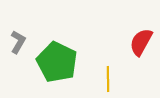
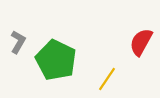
green pentagon: moved 1 px left, 2 px up
yellow line: moved 1 px left; rotated 35 degrees clockwise
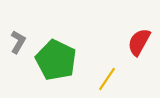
red semicircle: moved 2 px left
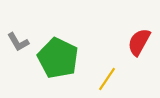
gray L-shape: rotated 120 degrees clockwise
green pentagon: moved 2 px right, 2 px up
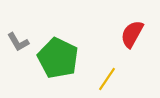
red semicircle: moved 7 px left, 8 px up
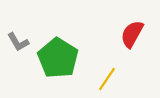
green pentagon: rotated 6 degrees clockwise
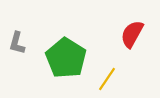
gray L-shape: moved 1 px left, 1 px down; rotated 45 degrees clockwise
green pentagon: moved 8 px right
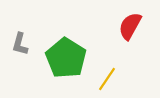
red semicircle: moved 2 px left, 8 px up
gray L-shape: moved 3 px right, 1 px down
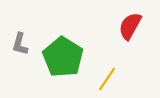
green pentagon: moved 3 px left, 1 px up
